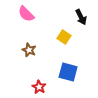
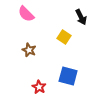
blue square: moved 4 px down
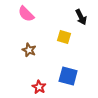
yellow square: rotated 16 degrees counterclockwise
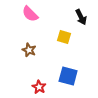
pink semicircle: moved 4 px right
